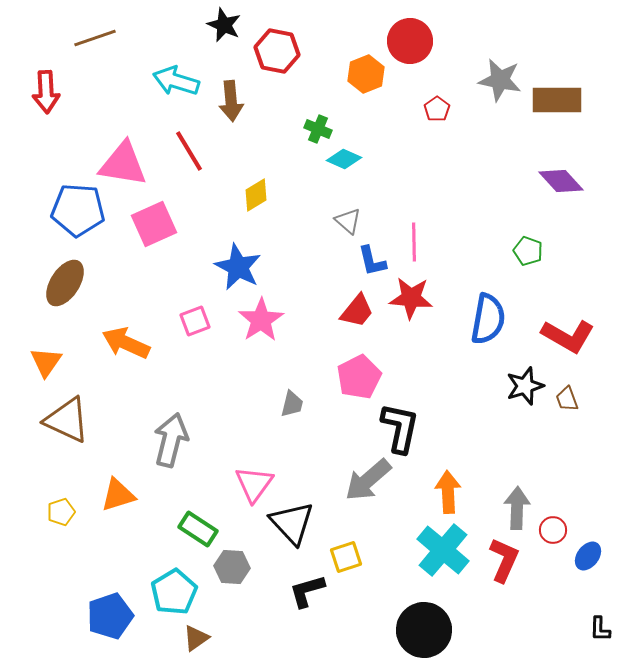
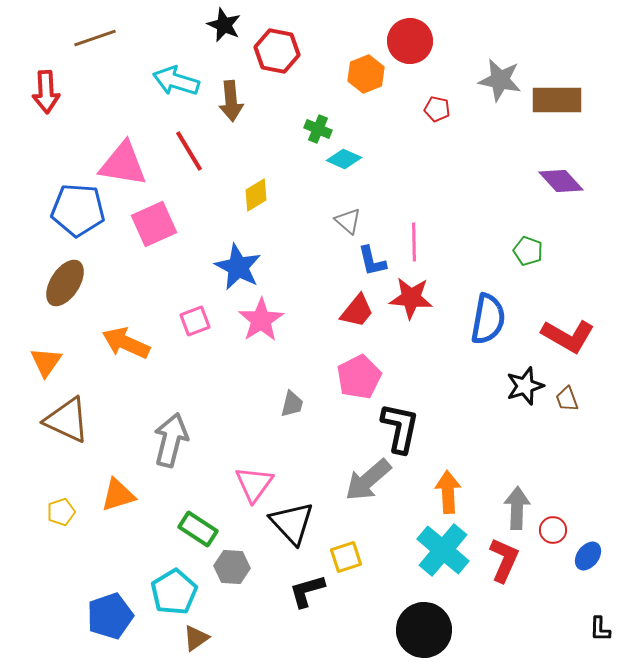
red pentagon at (437, 109): rotated 25 degrees counterclockwise
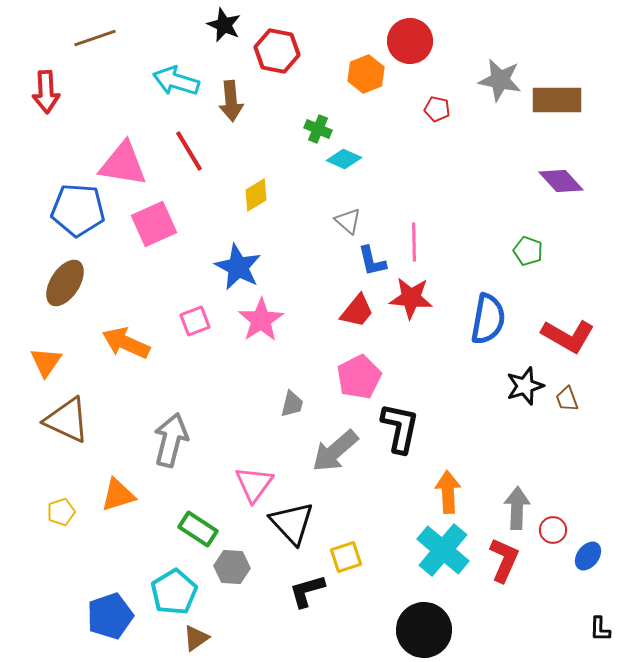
gray arrow at (368, 480): moved 33 px left, 29 px up
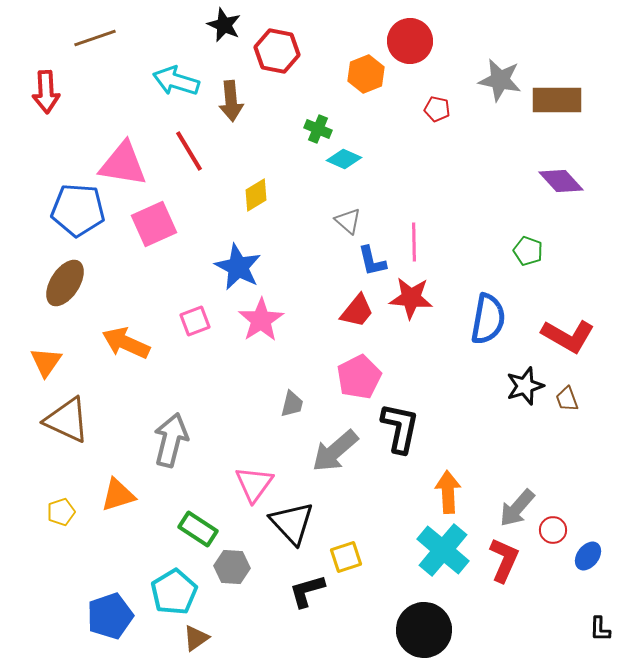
gray arrow at (517, 508): rotated 141 degrees counterclockwise
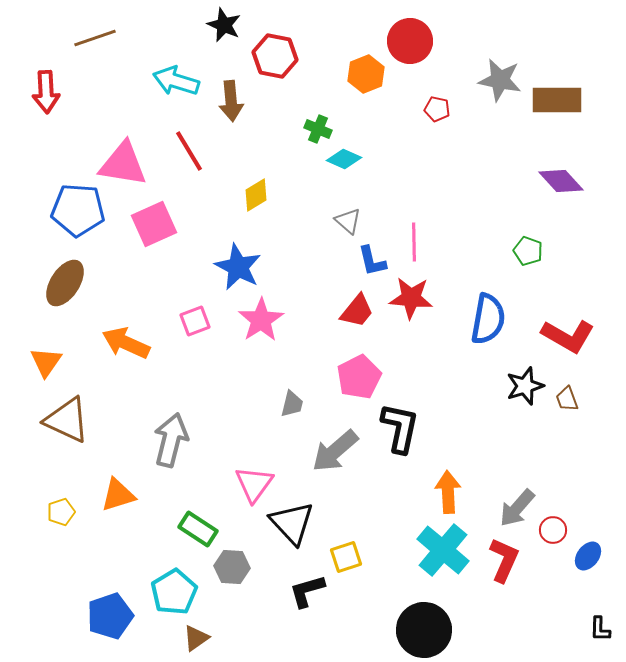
red hexagon at (277, 51): moved 2 px left, 5 px down
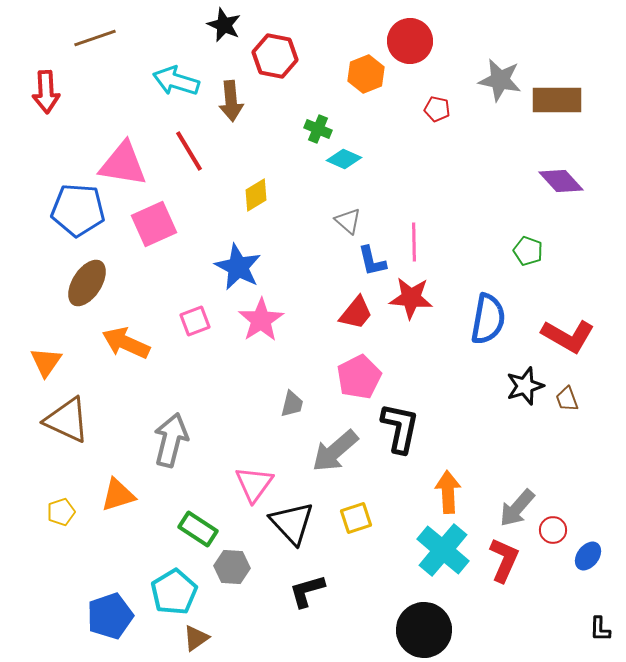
brown ellipse at (65, 283): moved 22 px right
red trapezoid at (357, 311): moved 1 px left, 2 px down
yellow square at (346, 557): moved 10 px right, 39 px up
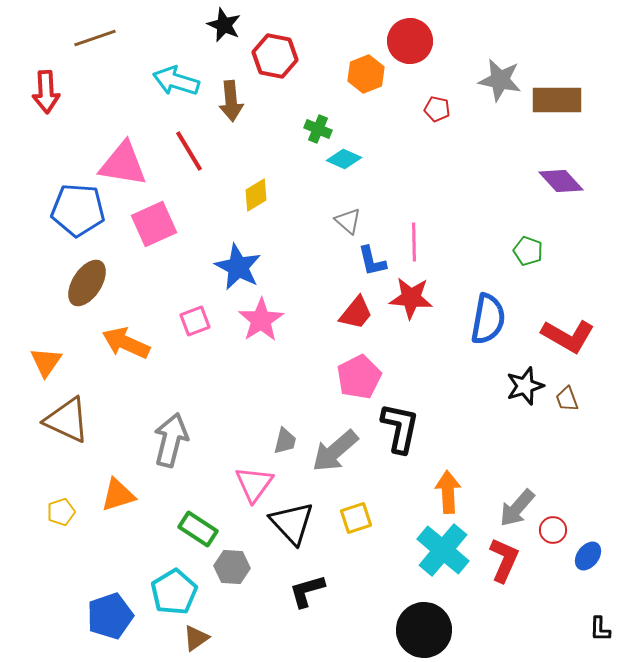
gray trapezoid at (292, 404): moved 7 px left, 37 px down
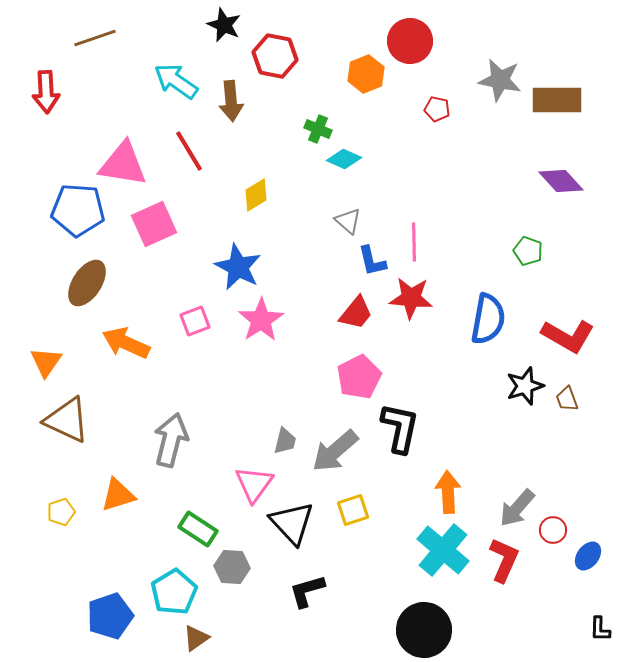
cyan arrow at (176, 81): rotated 18 degrees clockwise
yellow square at (356, 518): moved 3 px left, 8 px up
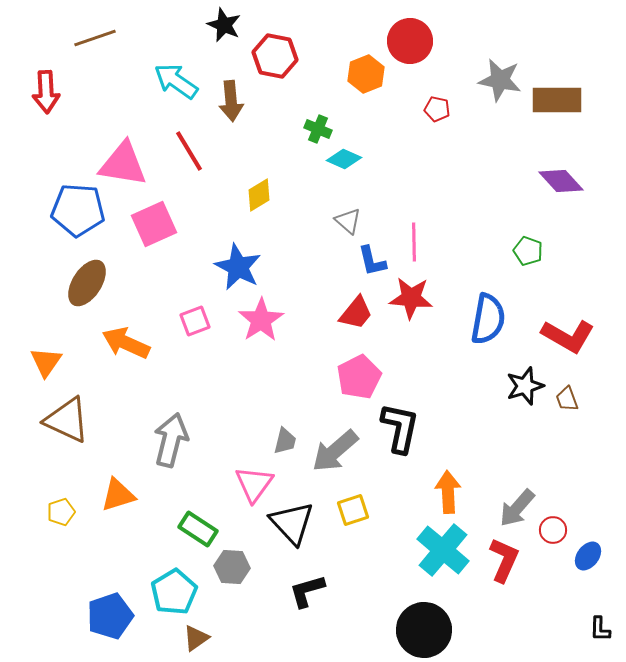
yellow diamond at (256, 195): moved 3 px right
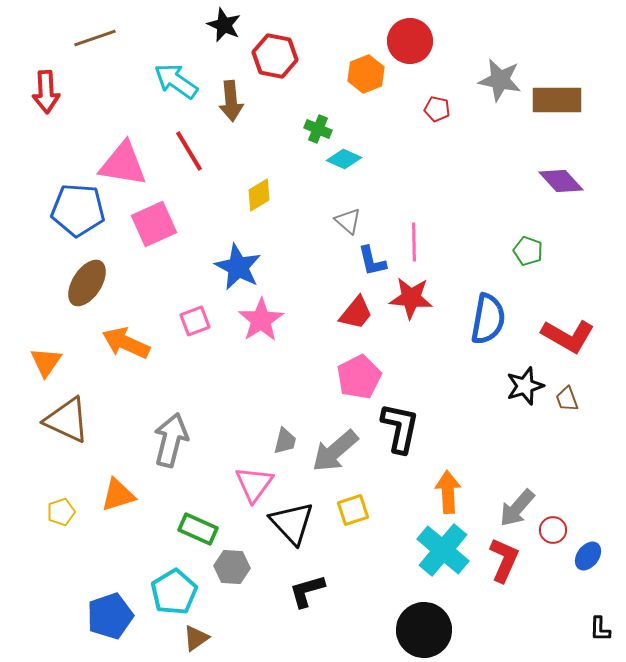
green rectangle at (198, 529): rotated 9 degrees counterclockwise
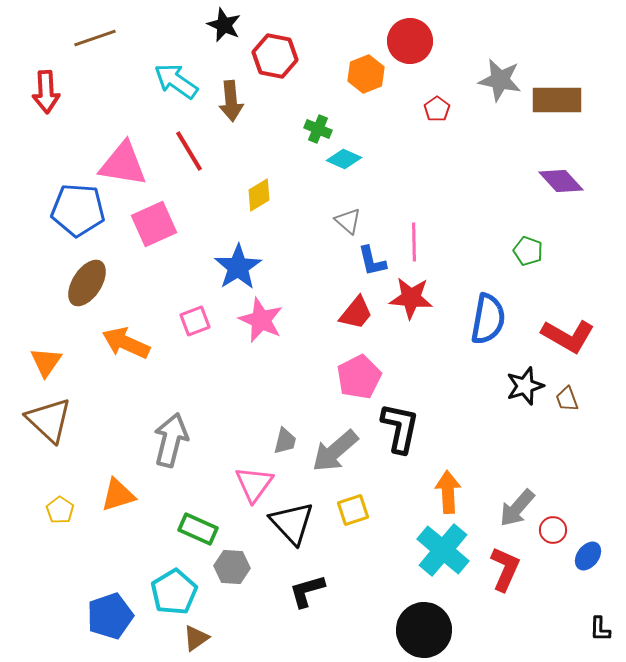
red pentagon at (437, 109): rotated 25 degrees clockwise
blue star at (238, 267): rotated 12 degrees clockwise
pink star at (261, 320): rotated 15 degrees counterclockwise
brown triangle at (67, 420): moved 18 px left; rotated 18 degrees clockwise
yellow pentagon at (61, 512): moved 1 px left, 2 px up; rotated 20 degrees counterclockwise
red L-shape at (504, 560): moved 1 px right, 9 px down
